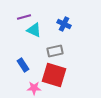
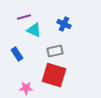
blue rectangle: moved 6 px left, 11 px up
pink star: moved 8 px left
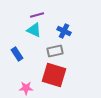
purple line: moved 13 px right, 2 px up
blue cross: moved 7 px down
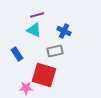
red square: moved 10 px left
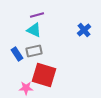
blue cross: moved 20 px right, 1 px up; rotated 24 degrees clockwise
gray rectangle: moved 21 px left
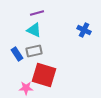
purple line: moved 2 px up
blue cross: rotated 24 degrees counterclockwise
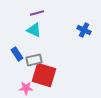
gray rectangle: moved 9 px down
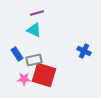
blue cross: moved 21 px down
pink star: moved 2 px left, 9 px up
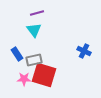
cyan triangle: rotated 28 degrees clockwise
